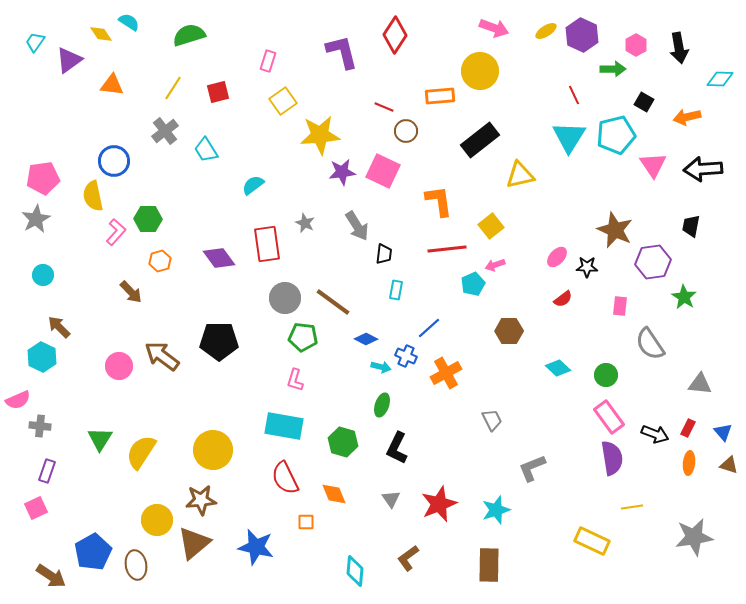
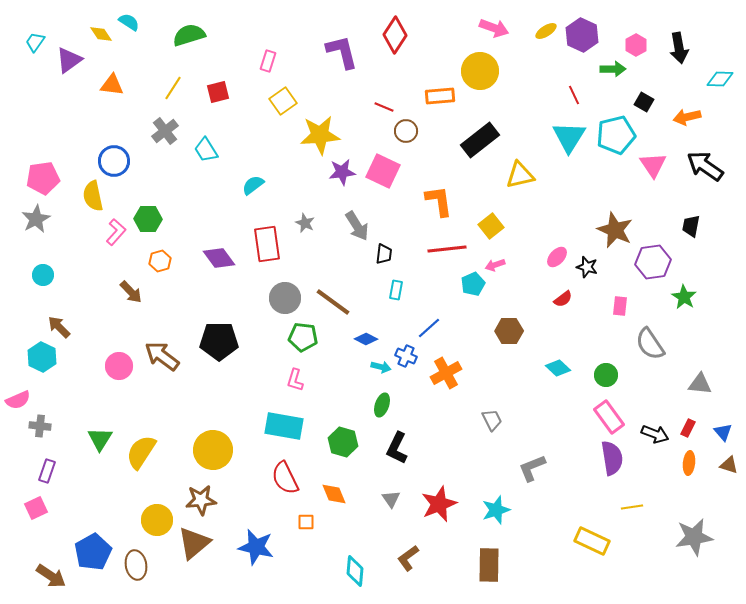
black arrow at (703, 169): moved 2 px right, 3 px up; rotated 39 degrees clockwise
black star at (587, 267): rotated 15 degrees clockwise
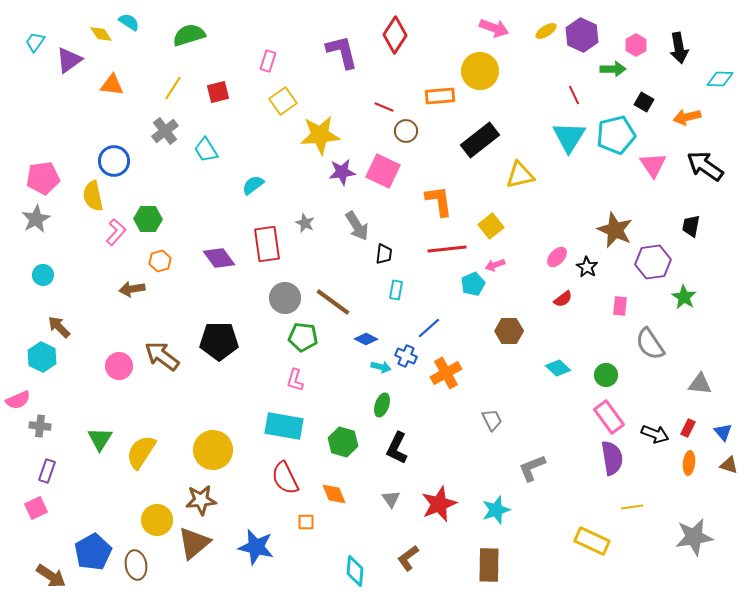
black star at (587, 267): rotated 15 degrees clockwise
brown arrow at (131, 292): moved 1 px right, 3 px up; rotated 125 degrees clockwise
